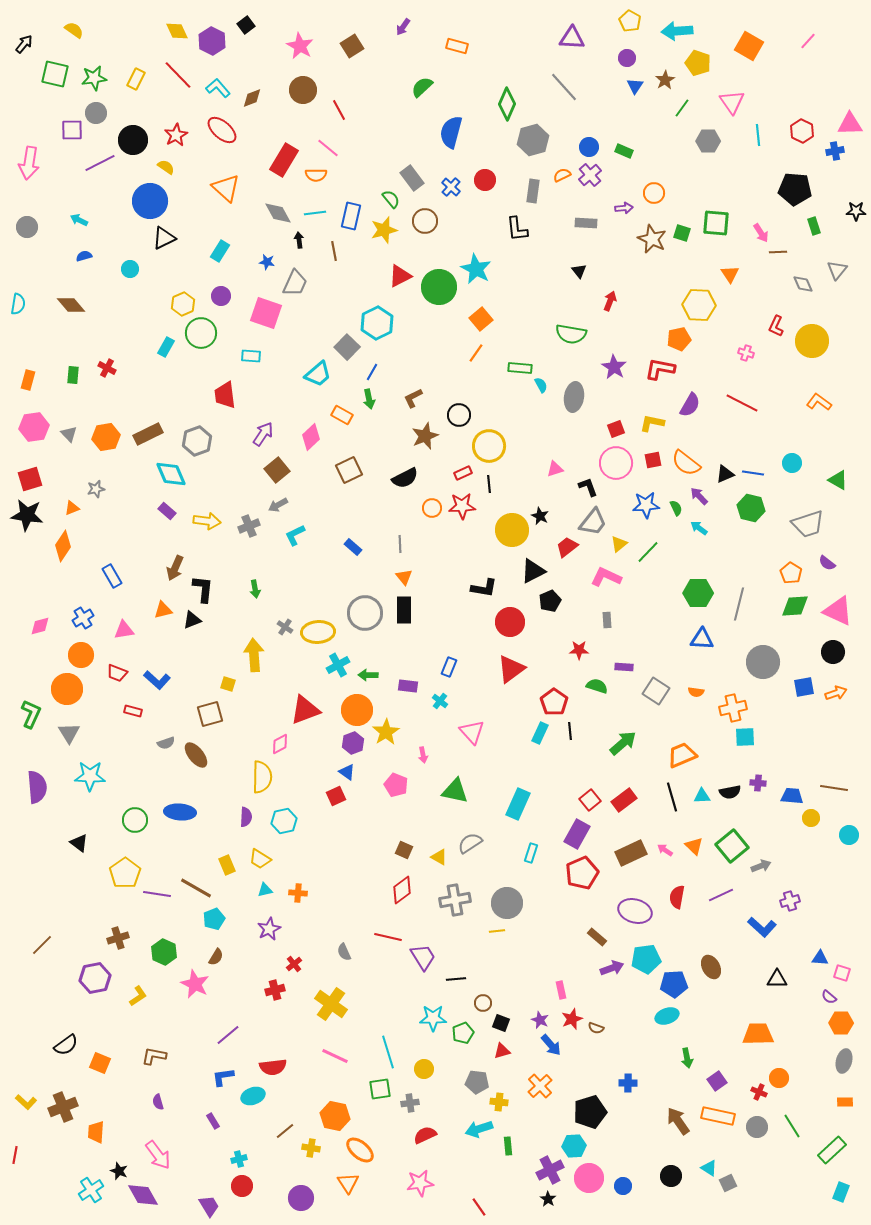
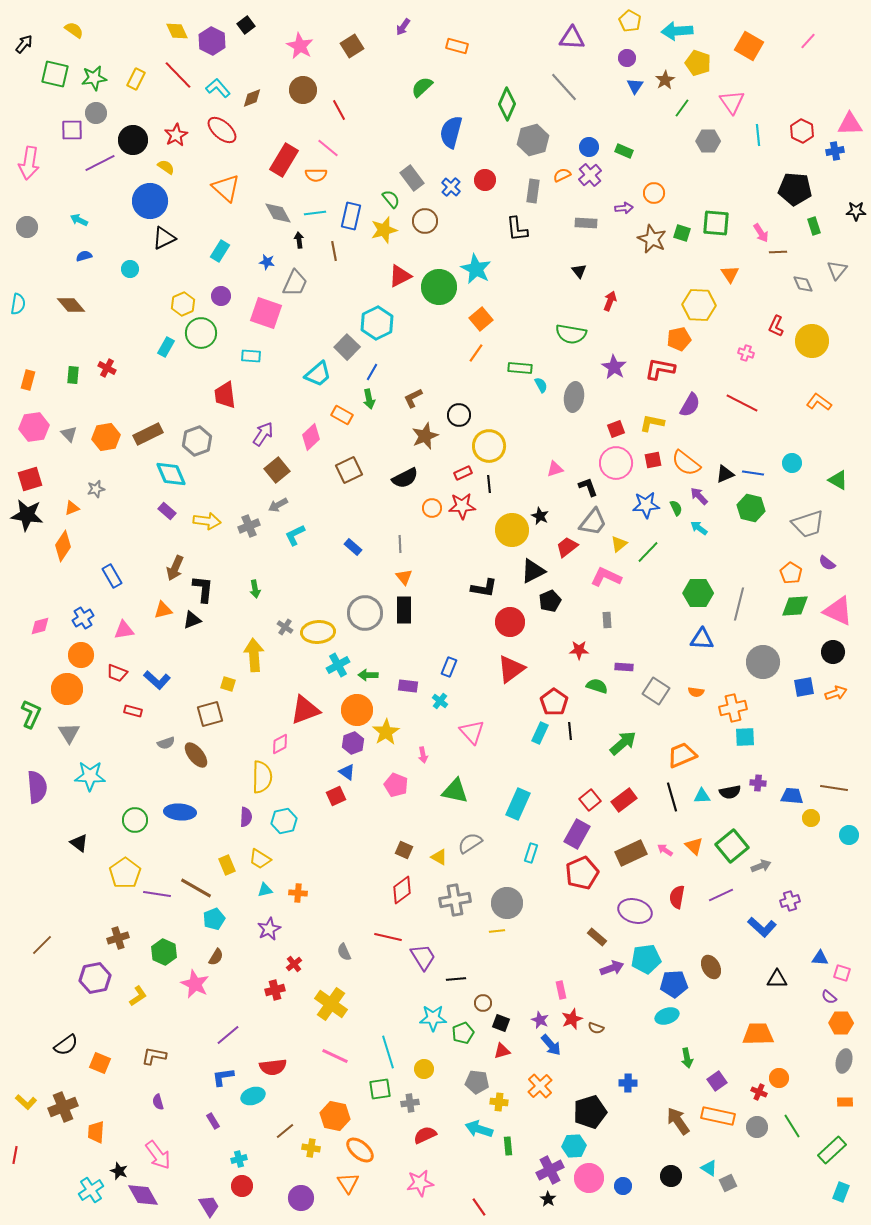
cyan arrow at (479, 1129): rotated 36 degrees clockwise
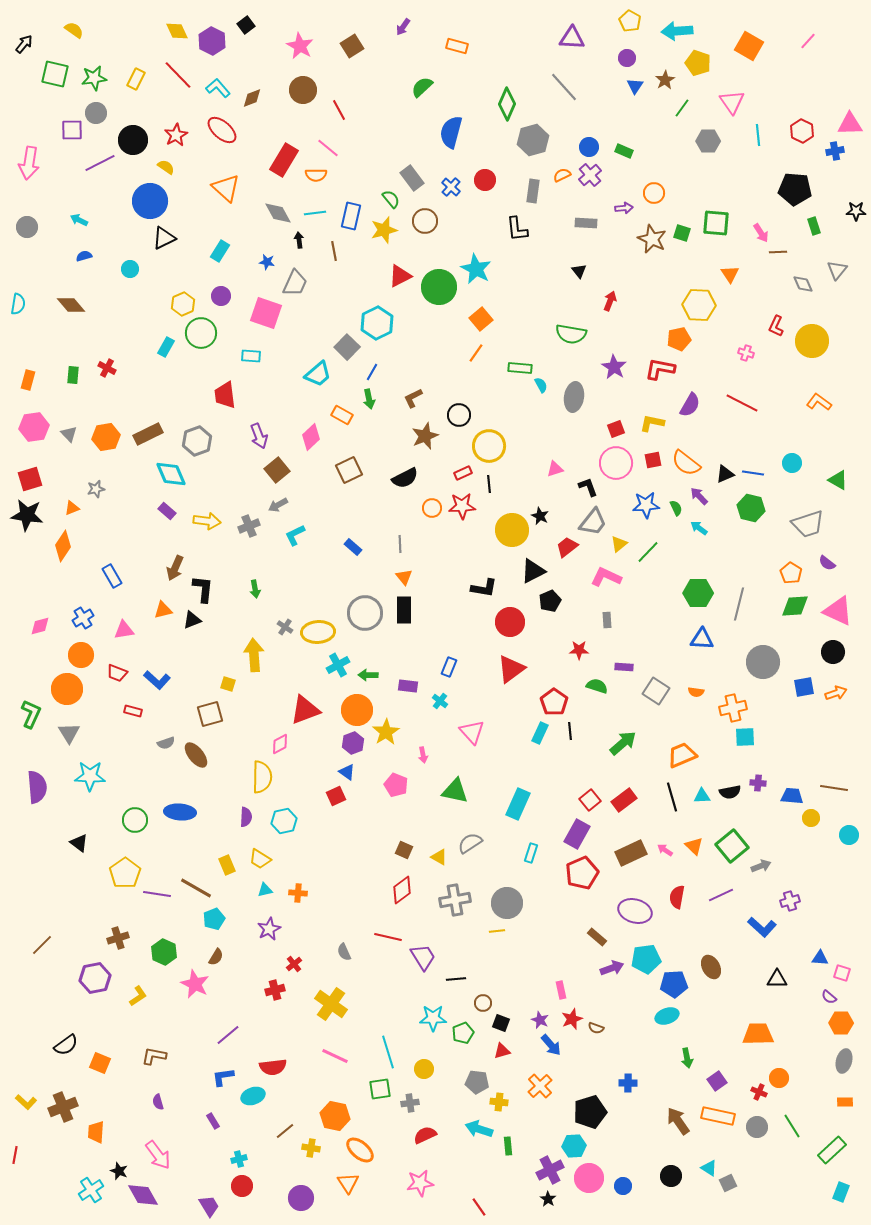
purple arrow at (263, 434): moved 4 px left, 2 px down; rotated 125 degrees clockwise
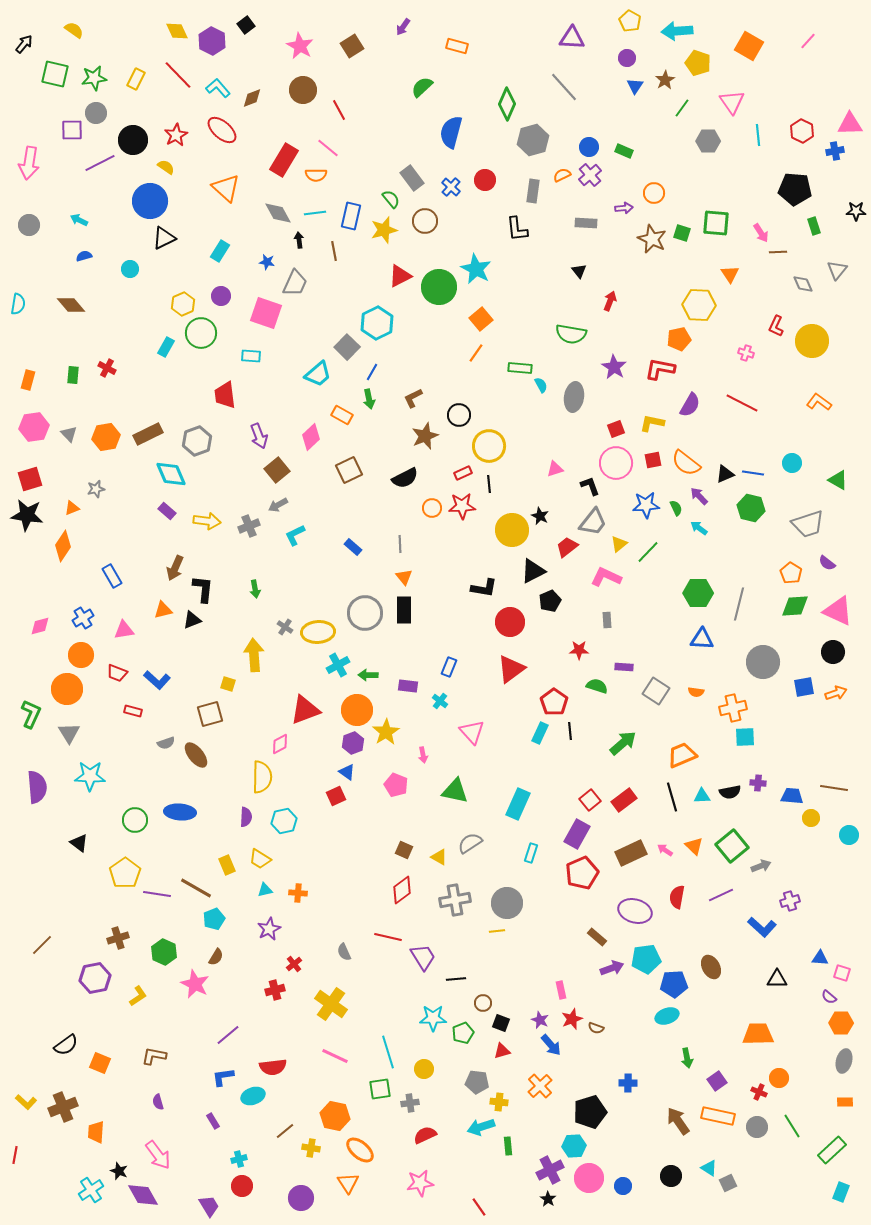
gray circle at (27, 227): moved 2 px right, 2 px up
black L-shape at (588, 487): moved 2 px right, 1 px up
cyan arrow at (479, 1129): moved 2 px right, 2 px up; rotated 36 degrees counterclockwise
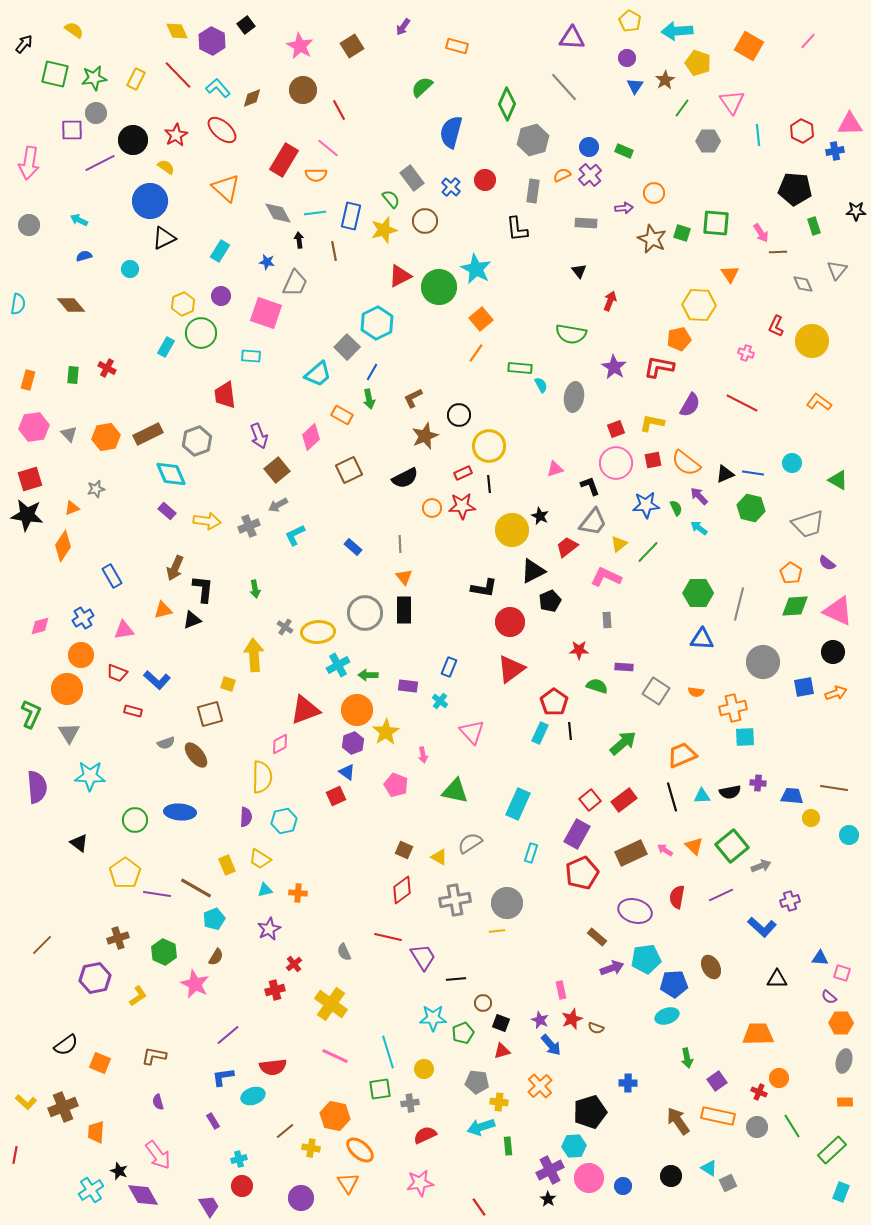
red L-shape at (660, 369): moved 1 px left, 2 px up
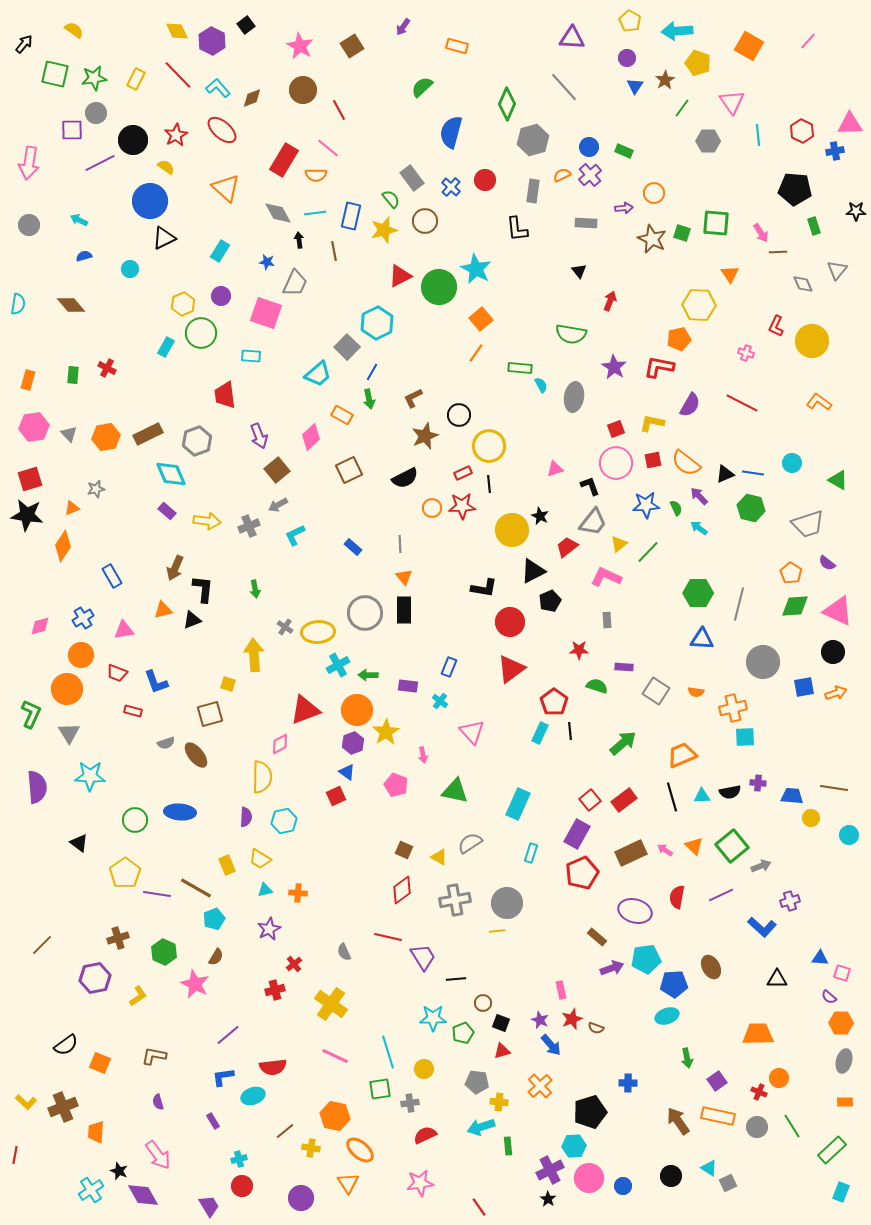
blue L-shape at (157, 680): moved 1 px left, 2 px down; rotated 28 degrees clockwise
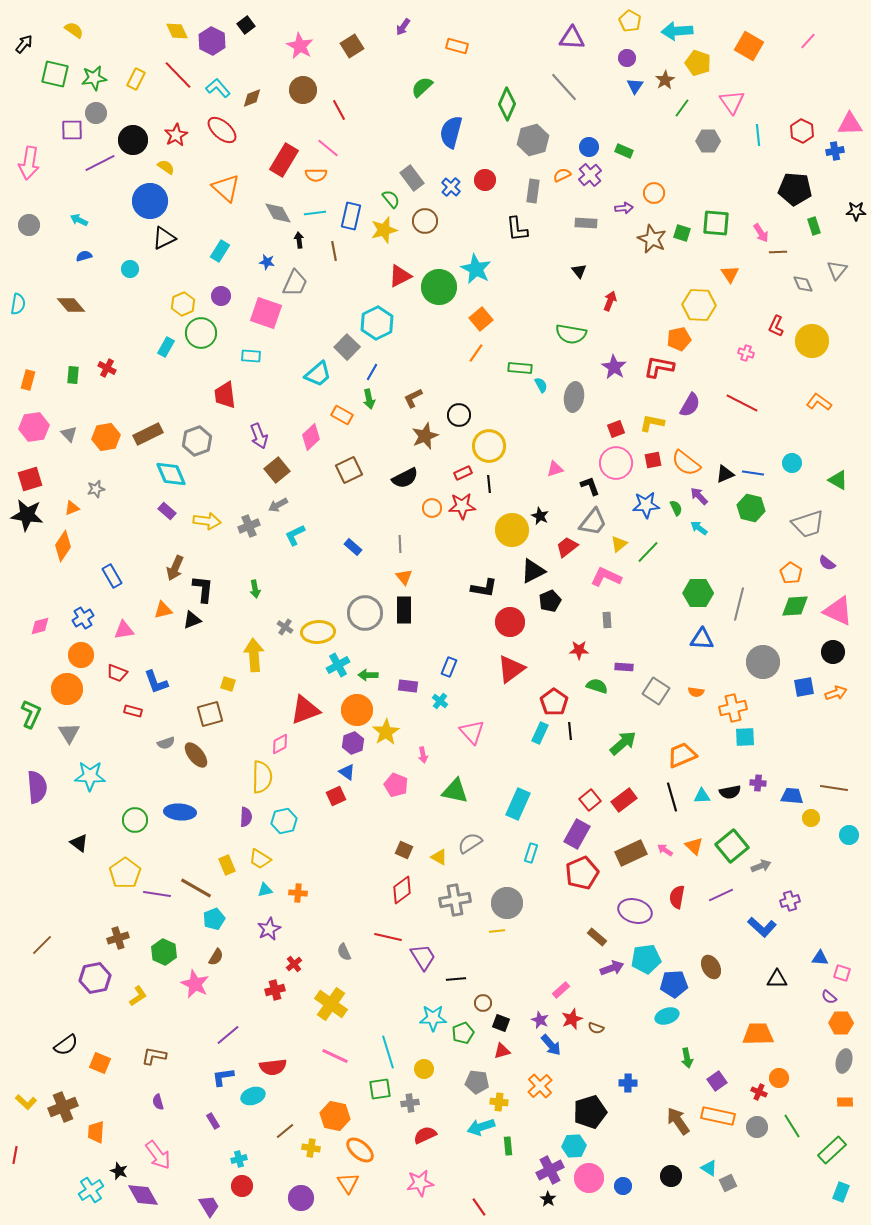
pink rectangle at (561, 990): rotated 60 degrees clockwise
